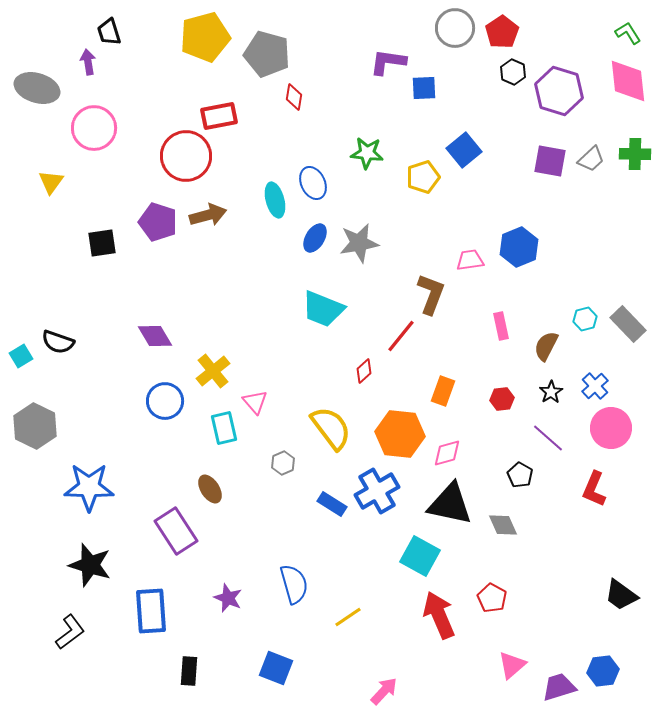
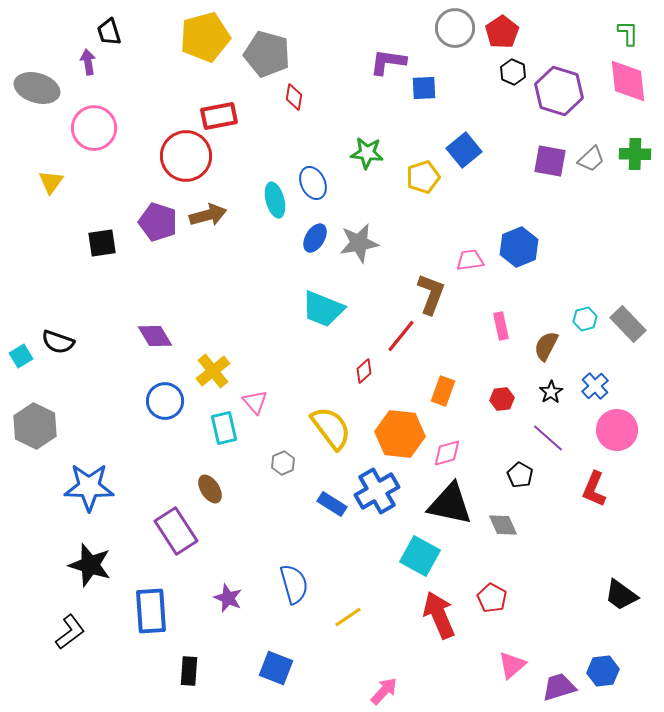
green L-shape at (628, 33): rotated 32 degrees clockwise
pink circle at (611, 428): moved 6 px right, 2 px down
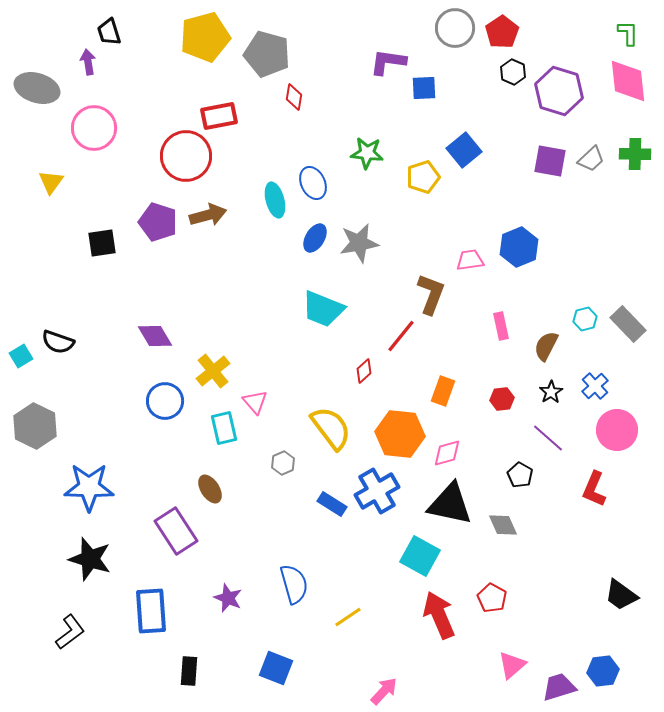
black star at (90, 565): moved 6 px up
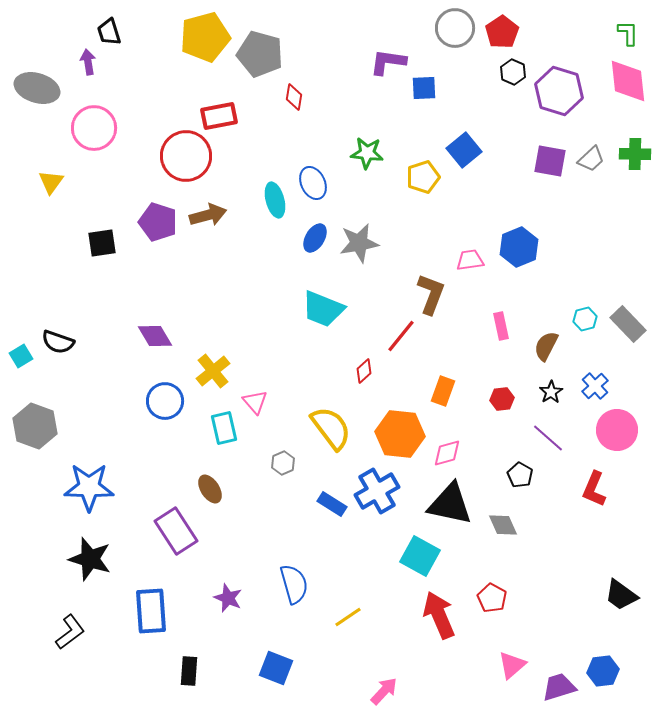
gray pentagon at (267, 54): moved 7 px left
gray hexagon at (35, 426): rotated 6 degrees counterclockwise
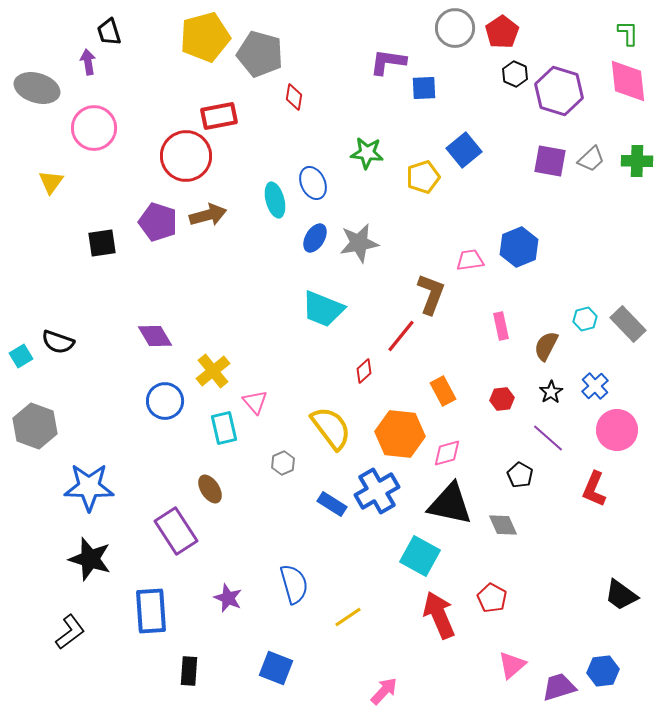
black hexagon at (513, 72): moved 2 px right, 2 px down
green cross at (635, 154): moved 2 px right, 7 px down
orange rectangle at (443, 391): rotated 48 degrees counterclockwise
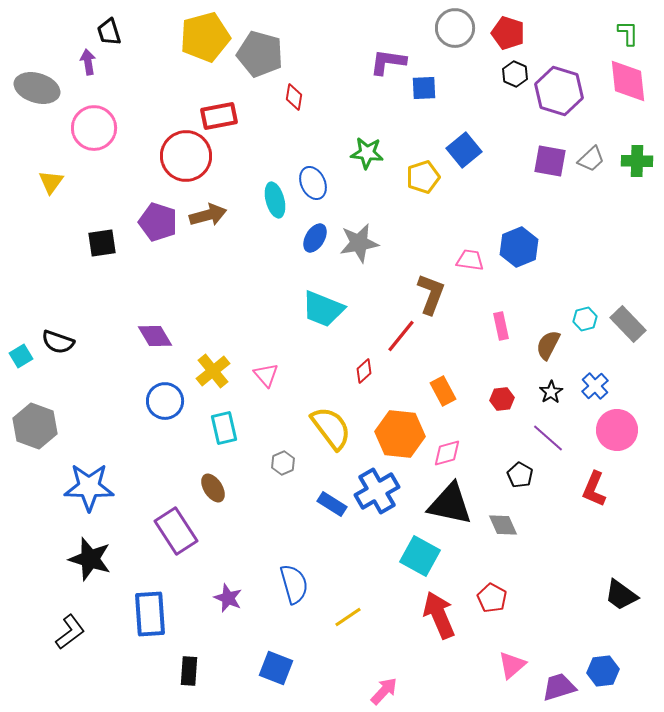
red pentagon at (502, 32): moved 6 px right, 1 px down; rotated 20 degrees counterclockwise
pink trapezoid at (470, 260): rotated 16 degrees clockwise
brown semicircle at (546, 346): moved 2 px right, 1 px up
pink triangle at (255, 402): moved 11 px right, 27 px up
brown ellipse at (210, 489): moved 3 px right, 1 px up
blue rectangle at (151, 611): moved 1 px left, 3 px down
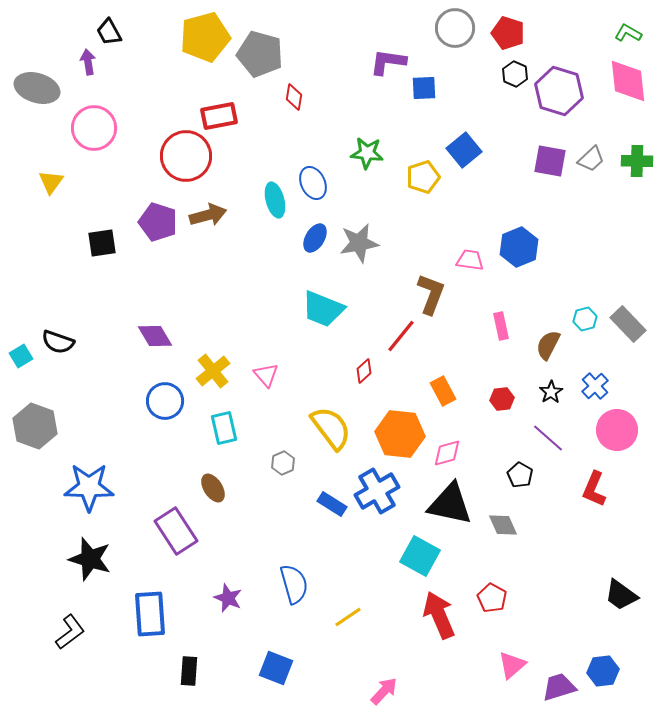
black trapezoid at (109, 32): rotated 12 degrees counterclockwise
green L-shape at (628, 33): rotated 60 degrees counterclockwise
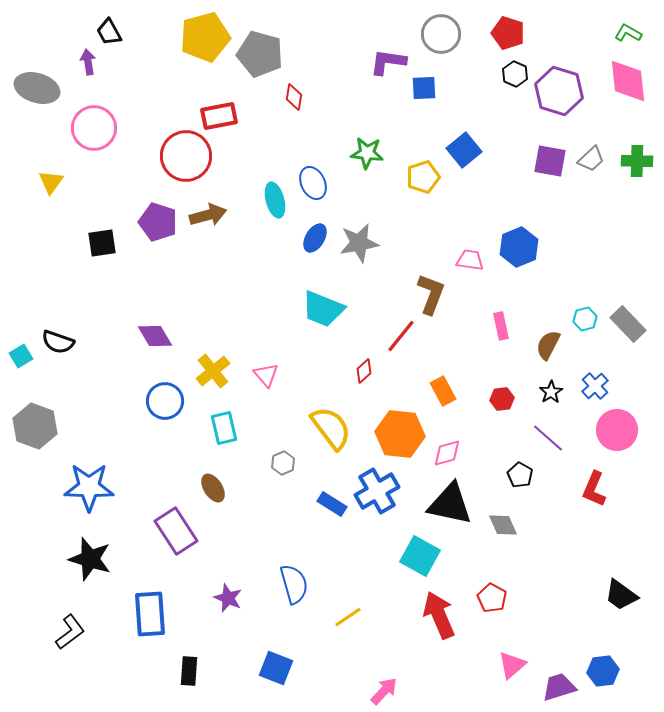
gray circle at (455, 28): moved 14 px left, 6 px down
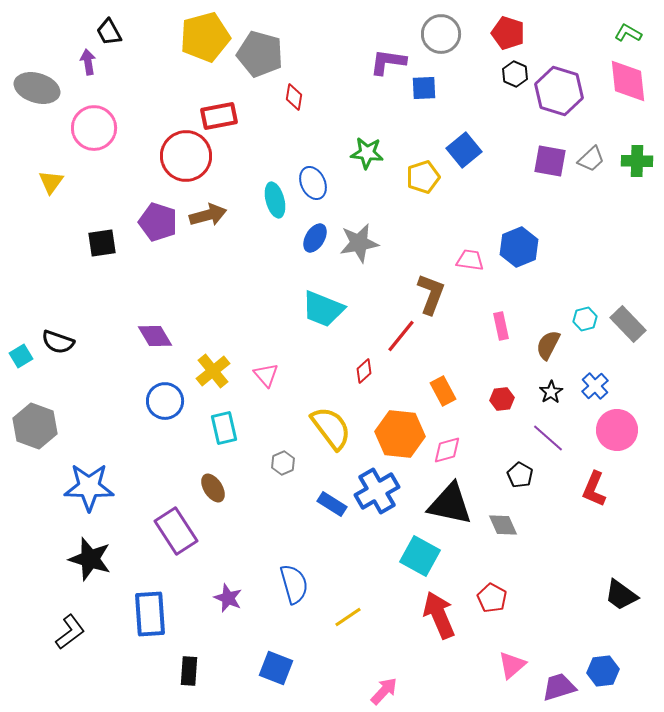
pink diamond at (447, 453): moved 3 px up
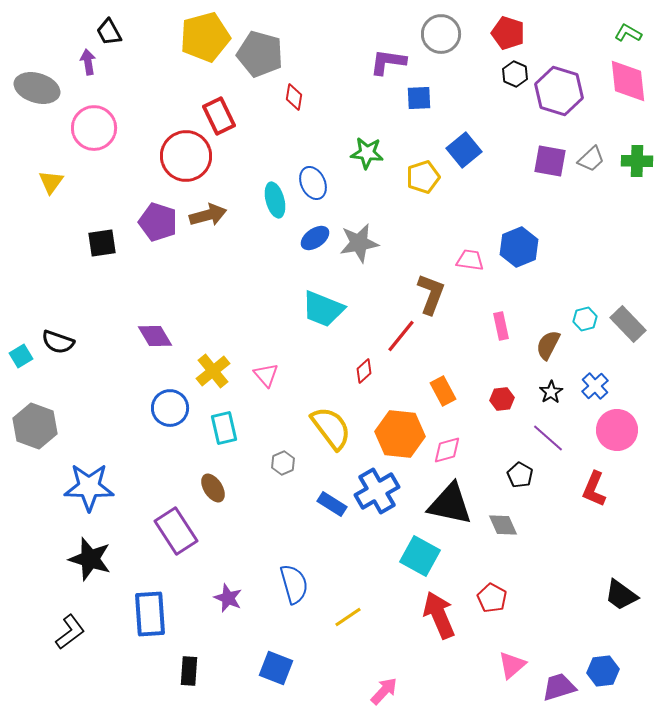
blue square at (424, 88): moved 5 px left, 10 px down
red rectangle at (219, 116): rotated 75 degrees clockwise
blue ellipse at (315, 238): rotated 24 degrees clockwise
blue circle at (165, 401): moved 5 px right, 7 px down
